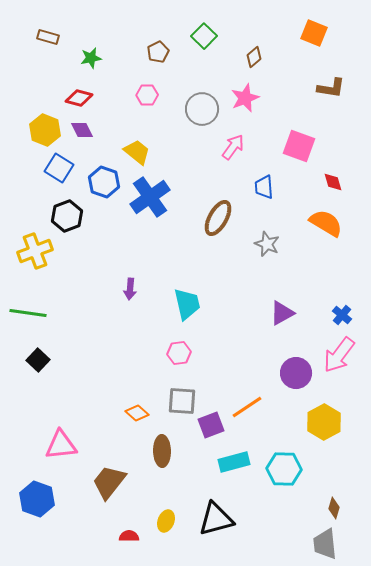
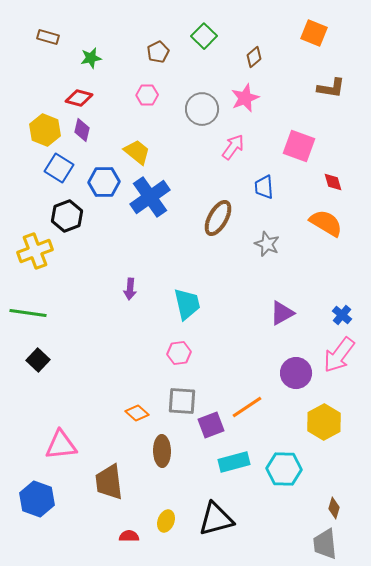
purple diamond at (82, 130): rotated 40 degrees clockwise
blue hexagon at (104, 182): rotated 20 degrees counterclockwise
brown trapezoid at (109, 482): rotated 45 degrees counterclockwise
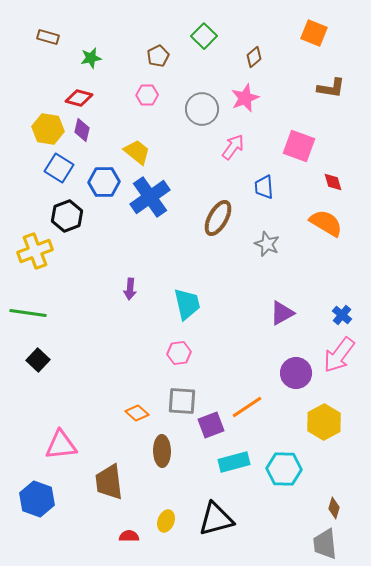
brown pentagon at (158, 52): moved 4 px down
yellow hexagon at (45, 130): moved 3 px right, 1 px up; rotated 12 degrees counterclockwise
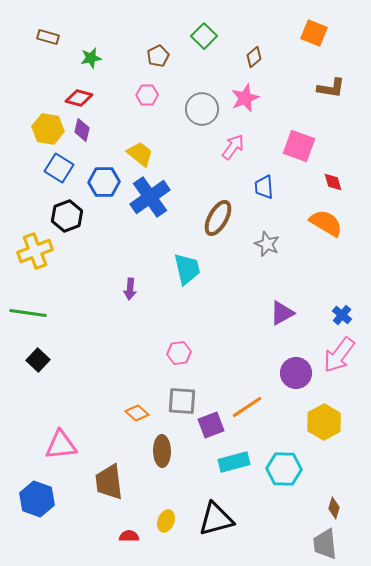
yellow trapezoid at (137, 152): moved 3 px right, 2 px down
cyan trapezoid at (187, 304): moved 35 px up
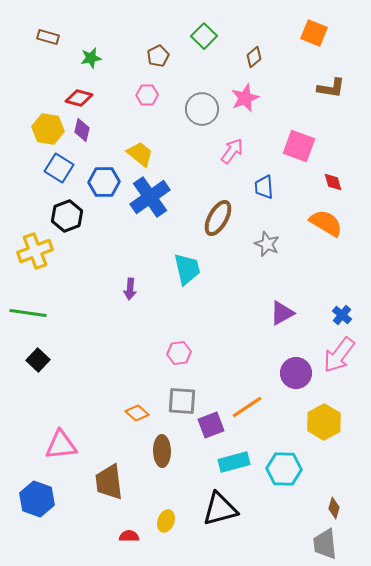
pink arrow at (233, 147): moved 1 px left, 4 px down
black triangle at (216, 519): moved 4 px right, 10 px up
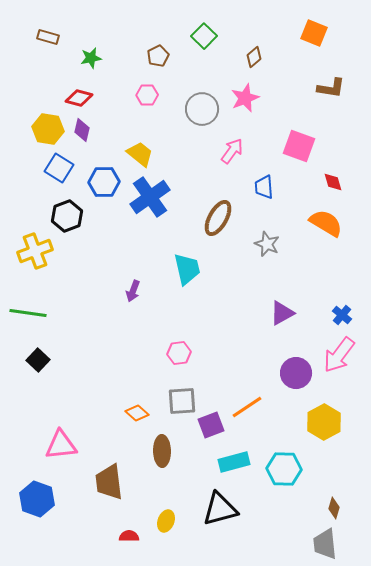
purple arrow at (130, 289): moved 3 px right, 2 px down; rotated 15 degrees clockwise
gray square at (182, 401): rotated 8 degrees counterclockwise
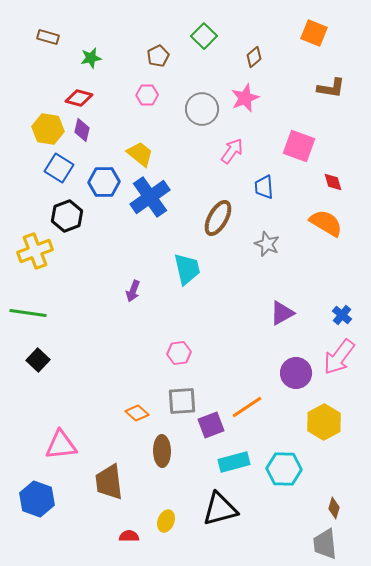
pink arrow at (339, 355): moved 2 px down
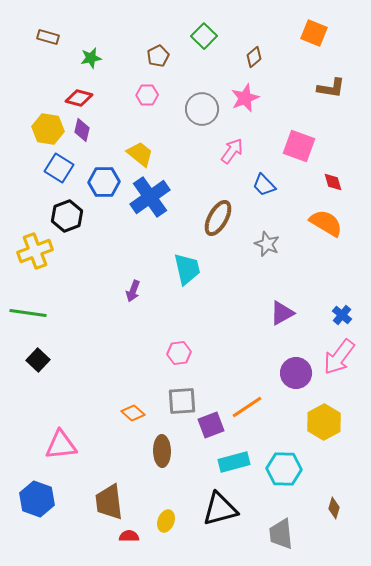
blue trapezoid at (264, 187): moved 2 px up; rotated 40 degrees counterclockwise
orange diamond at (137, 413): moved 4 px left
brown trapezoid at (109, 482): moved 20 px down
gray trapezoid at (325, 544): moved 44 px left, 10 px up
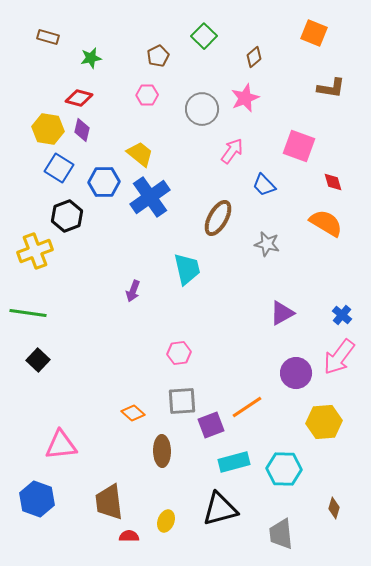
gray star at (267, 244): rotated 10 degrees counterclockwise
yellow hexagon at (324, 422): rotated 24 degrees clockwise
